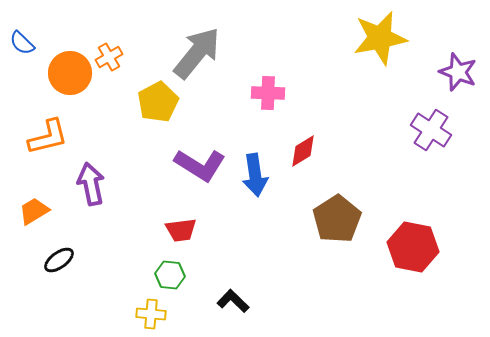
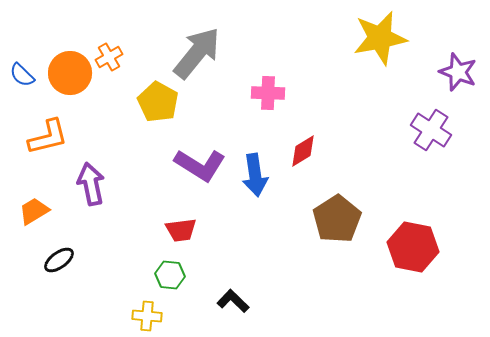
blue semicircle: moved 32 px down
yellow pentagon: rotated 15 degrees counterclockwise
yellow cross: moved 4 px left, 2 px down
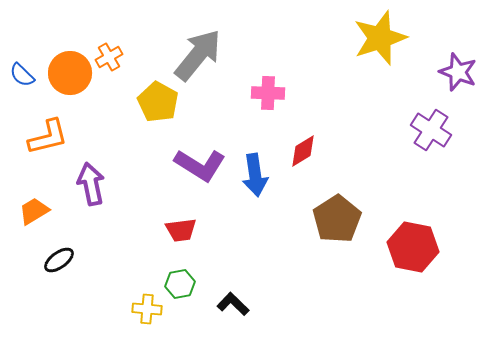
yellow star: rotated 8 degrees counterclockwise
gray arrow: moved 1 px right, 2 px down
green hexagon: moved 10 px right, 9 px down; rotated 16 degrees counterclockwise
black L-shape: moved 3 px down
yellow cross: moved 7 px up
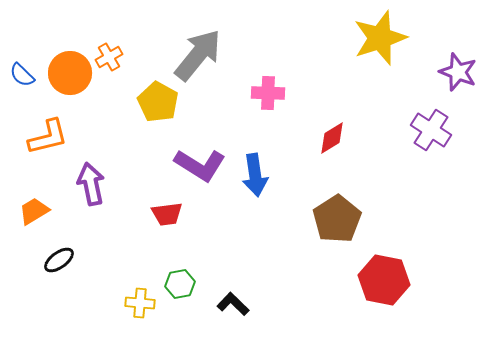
red diamond: moved 29 px right, 13 px up
red trapezoid: moved 14 px left, 16 px up
red hexagon: moved 29 px left, 33 px down
yellow cross: moved 7 px left, 6 px up
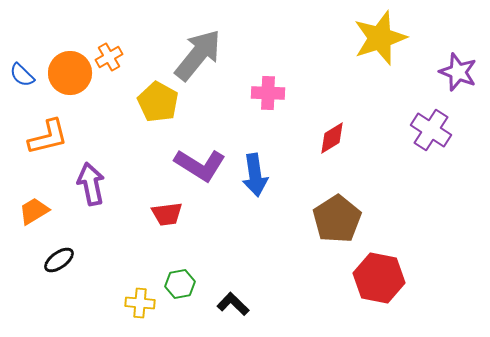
red hexagon: moved 5 px left, 2 px up
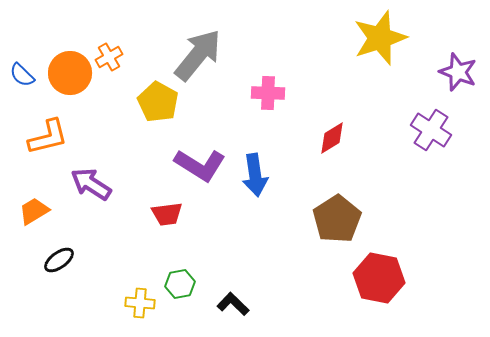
purple arrow: rotated 45 degrees counterclockwise
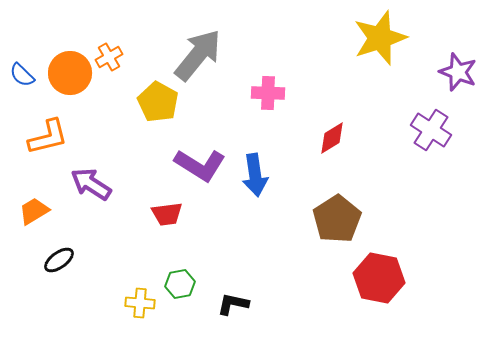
black L-shape: rotated 32 degrees counterclockwise
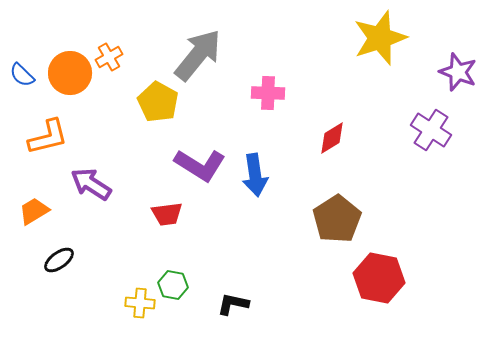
green hexagon: moved 7 px left, 1 px down; rotated 20 degrees clockwise
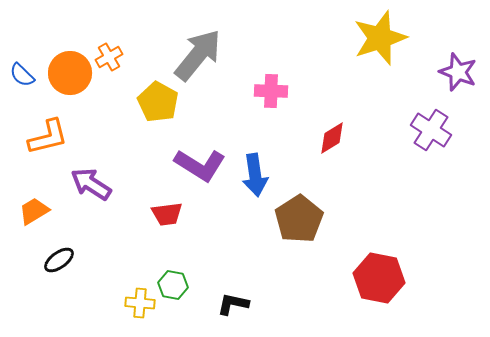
pink cross: moved 3 px right, 2 px up
brown pentagon: moved 38 px left
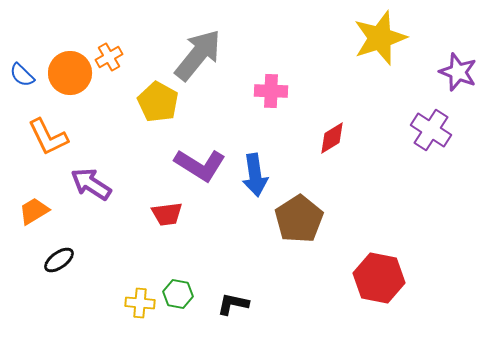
orange L-shape: rotated 78 degrees clockwise
green hexagon: moved 5 px right, 9 px down
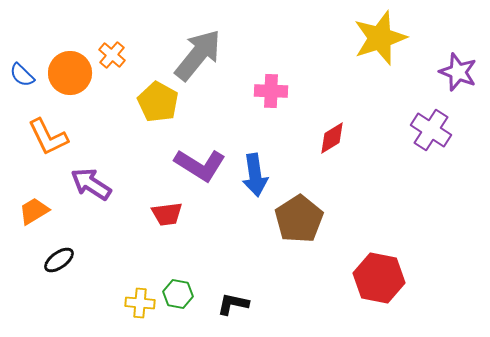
orange cross: moved 3 px right, 2 px up; rotated 20 degrees counterclockwise
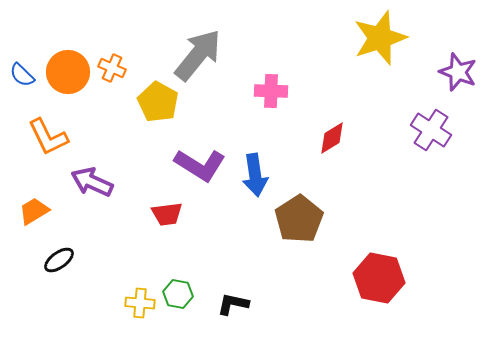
orange cross: moved 13 px down; rotated 16 degrees counterclockwise
orange circle: moved 2 px left, 1 px up
purple arrow: moved 1 px right, 2 px up; rotated 9 degrees counterclockwise
